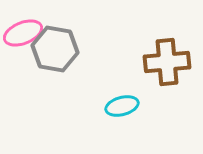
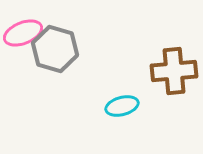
gray hexagon: rotated 6 degrees clockwise
brown cross: moved 7 px right, 9 px down
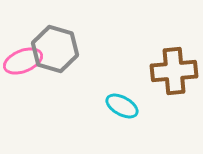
pink ellipse: moved 28 px down
cyan ellipse: rotated 44 degrees clockwise
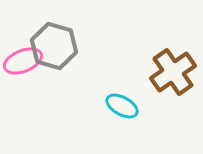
gray hexagon: moved 1 px left, 3 px up
brown cross: moved 1 px left, 1 px down; rotated 30 degrees counterclockwise
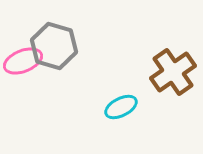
cyan ellipse: moved 1 px left, 1 px down; rotated 56 degrees counterclockwise
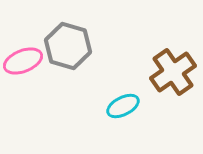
gray hexagon: moved 14 px right
cyan ellipse: moved 2 px right, 1 px up
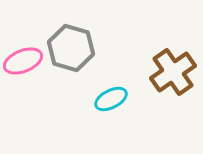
gray hexagon: moved 3 px right, 2 px down
cyan ellipse: moved 12 px left, 7 px up
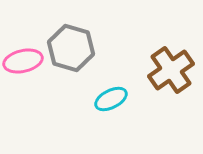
pink ellipse: rotated 9 degrees clockwise
brown cross: moved 2 px left, 2 px up
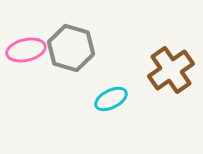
pink ellipse: moved 3 px right, 11 px up
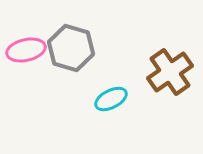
brown cross: moved 1 px left, 2 px down
